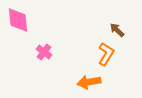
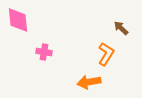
brown arrow: moved 4 px right, 2 px up
pink cross: rotated 28 degrees counterclockwise
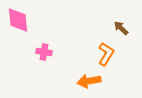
orange arrow: moved 1 px up
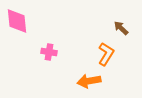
pink diamond: moved 1 px left, 1 px down
pink cross: moved 5 px right
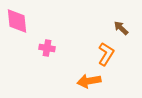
pink cross: moved 2 px left, 4 px up
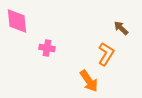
orange arrow: rotated 115 degrees counterclockwise
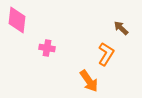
pink diamond: moved 1 px up; rotated 12 degrees clockwise
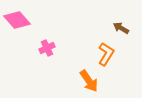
pink diamond: rotated 48 degrees counterclockwise
brown arrow: rotated 14 degrees counterclockwise
pink cross: rotated 35 degrees counterclockwise
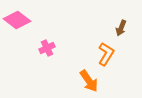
pink diamond: rotated 12 degrees counterclockwise
brown arrow: rotated 98 degrees counterclockwise
